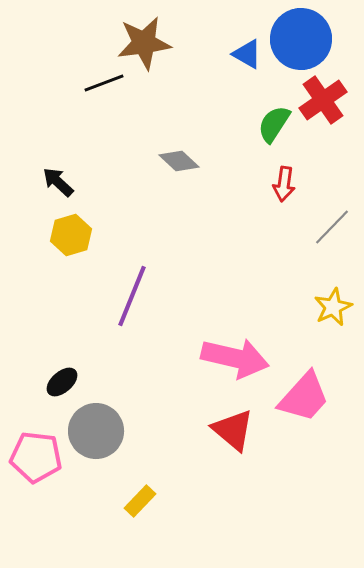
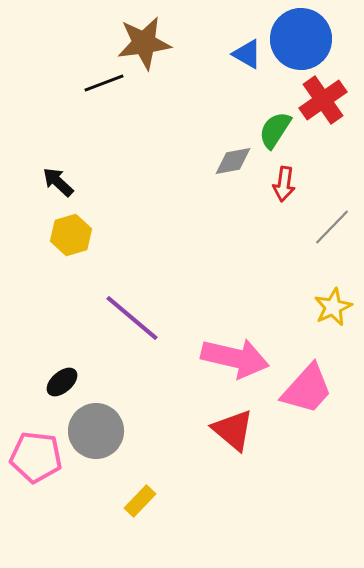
green semicircle: moved 1 px right, 6 px down
gray diamond: moved 54 px right; rotated 54 degrees counterclockwise
purple line: moved 22 px down; rotated 72 degrees counterclockwise
pink trapezoid: moved 3 px right, 8 px up
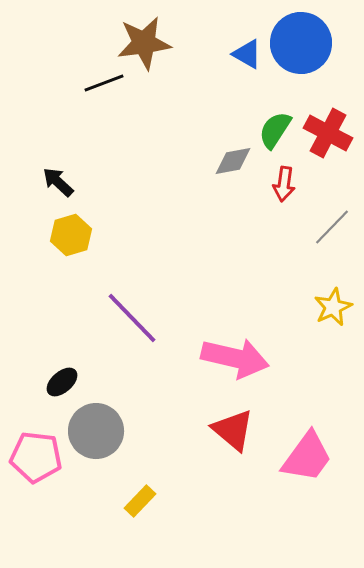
blue circle: moved 4 px down
red cross: moved 5 px right, 33 px down; rotated 27 degrees counterclockwise
purple line: rotated 6 degrees clockwise
pink trapezoid: moved 68 px down; rotated 6 degrees counterclockwise
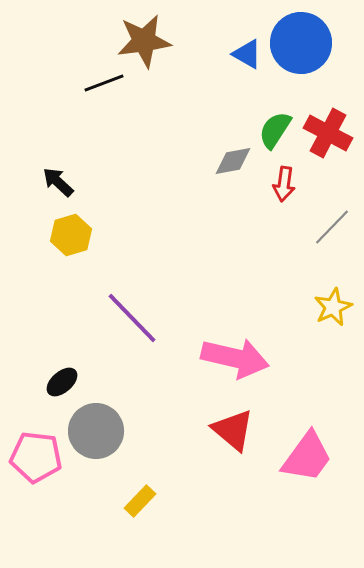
brown star: moved 2 px up
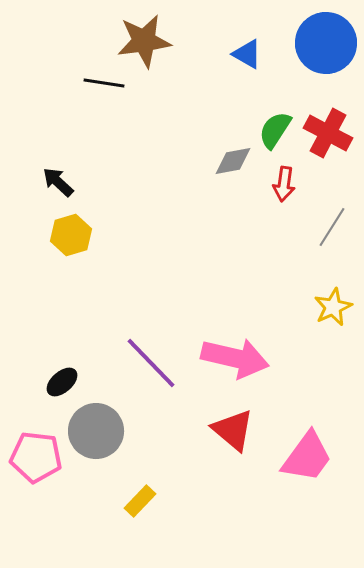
blue circle: moved 25 px right
black line: rotated 30 degrees clockwise
gray line: rotated 12 degrees counterclockwise
purple line: moved 19 px right, 45 px down
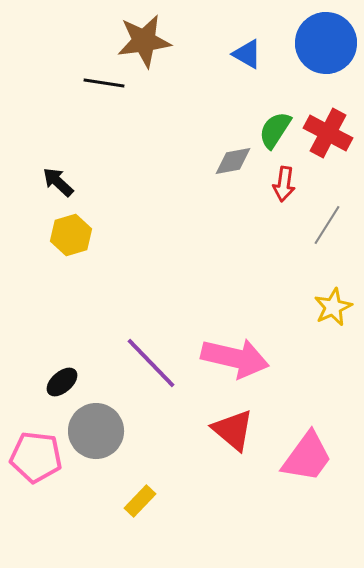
gray line: moved 5 px left, 2 px up
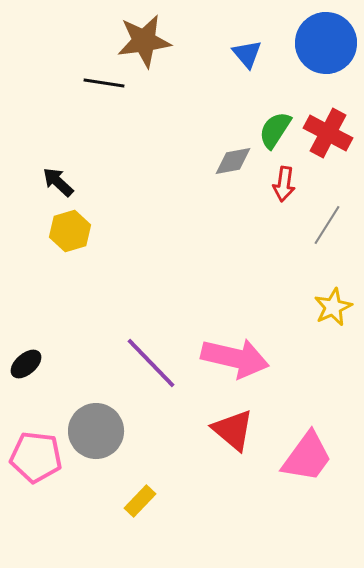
blue triangle: rotated 20 degrees clockwise
yellow hexagon: moved 1 px left, 4 px up
black ellipse: moved 36 px left, 18 px up
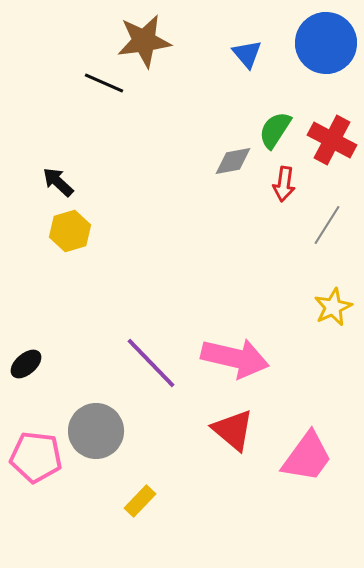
black line: rotated 15 degrees clockwise
red cross: moved 4 px right, 7 px down
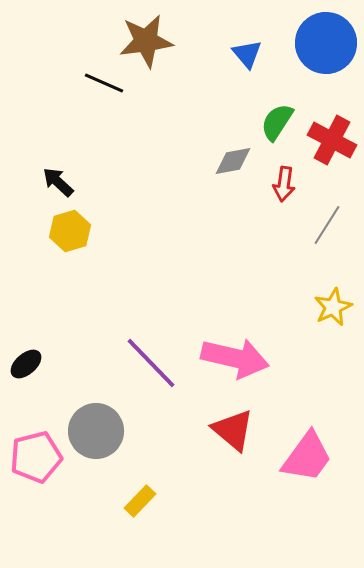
brown star: moved 2 px right
green semicircle: moved 2 px right, 8 px up
pink pentagon: rotated 21 degrees counterclockwise
